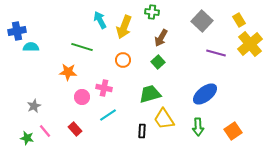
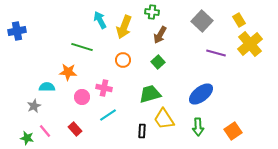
brown arrow: moved 1 px left, 3 px up
cyan semicircle: moved 16 px right, 40 px down
blue ellipse: moved 4 px left
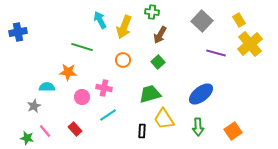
blue cross: moved 1 px right, 1 px down
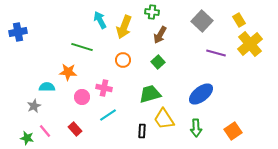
green arrow: moved 2 px left, 1 px down
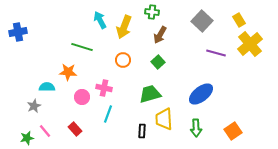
cyan line: moved 1 px up; rotated 36 degrees counterclockwise
yellow trapezoid: rotated 30 degrees clockwise
green star: rotated 24 degrees counterclockwise
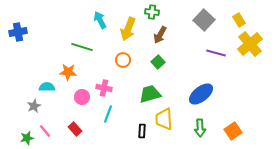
gray square: moved 2 px right, 1 px up
yellow arrow: moved 4 px right, 2 px down
green arrow: moved 4 px right
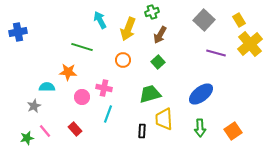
green cross: rotated 24 degrees counterclockwise
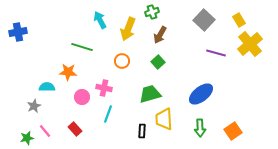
orange circle: moved 1 px left, 1 px down
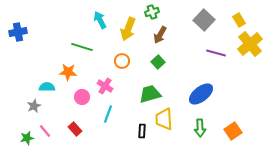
pink cross: moved 1 px right, 2 px up; rotated 21 degrees clockwise
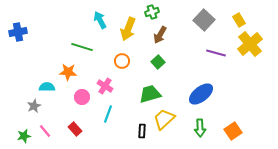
yellow trapezoid: rotated 50 degrees clockwise
green star: moved 3 px left, 2 px up
